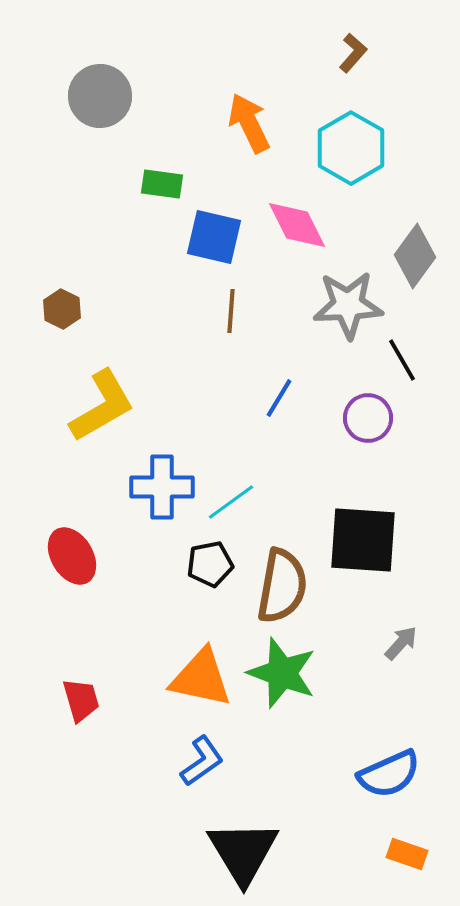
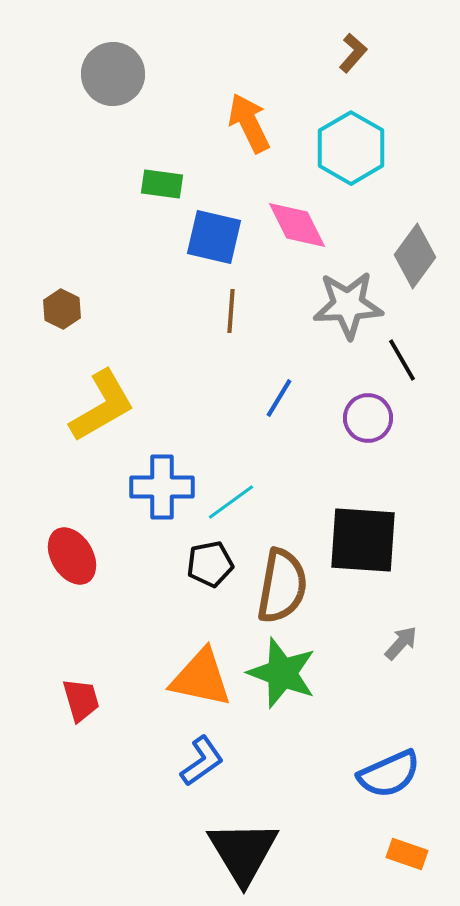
gray circle: moved 13 px right, 22 px up
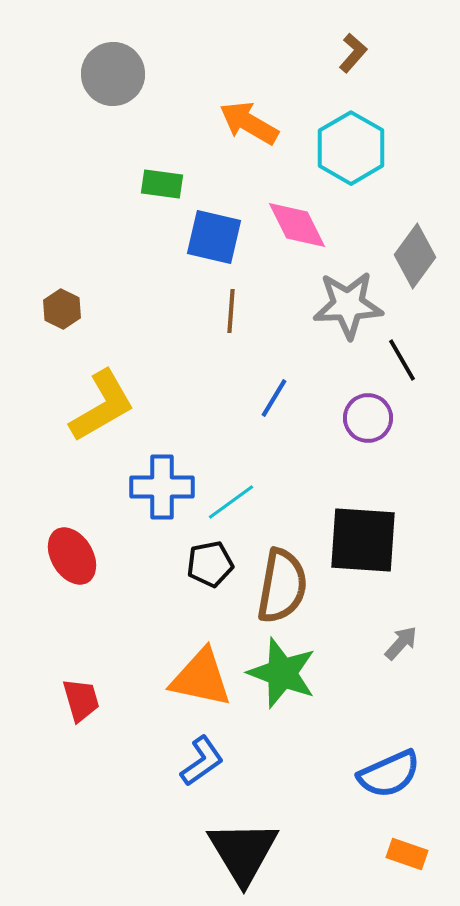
orange arrow: rotated 34 degrees counterclockwise
blue line: moved 5 px left
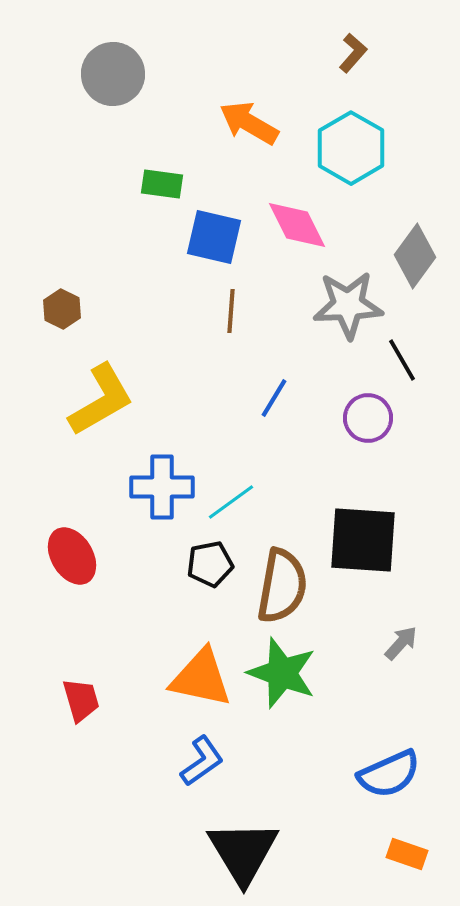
yellow L-shape: moved 1 px left, 6 px up
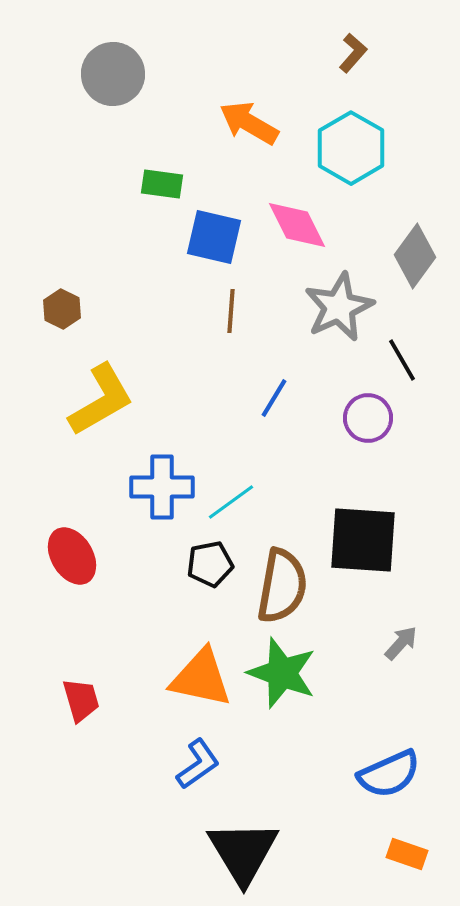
gray star: moved 9 px left, 2 px down; rotated 22 degrees counterclockwise
blue L-shape: moved 4 px left, 3 px down
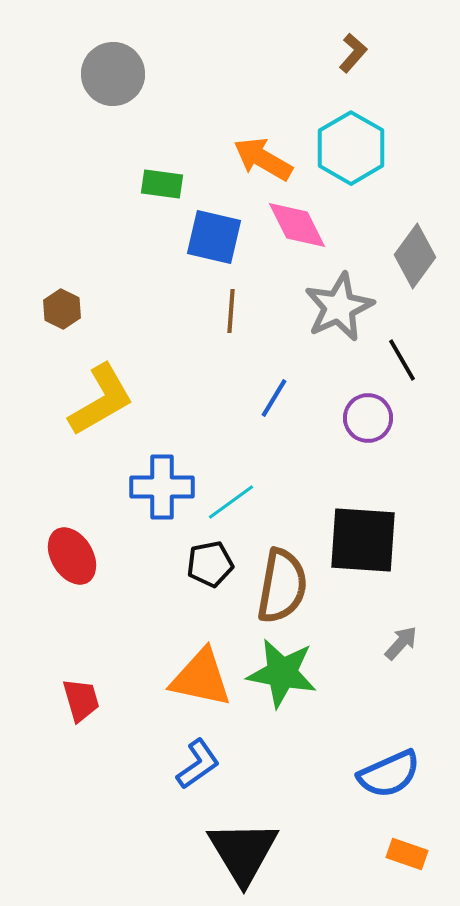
orange arrow: moved 14 px right, 36 px down
green star: rotated 10 degrees counterclockwise
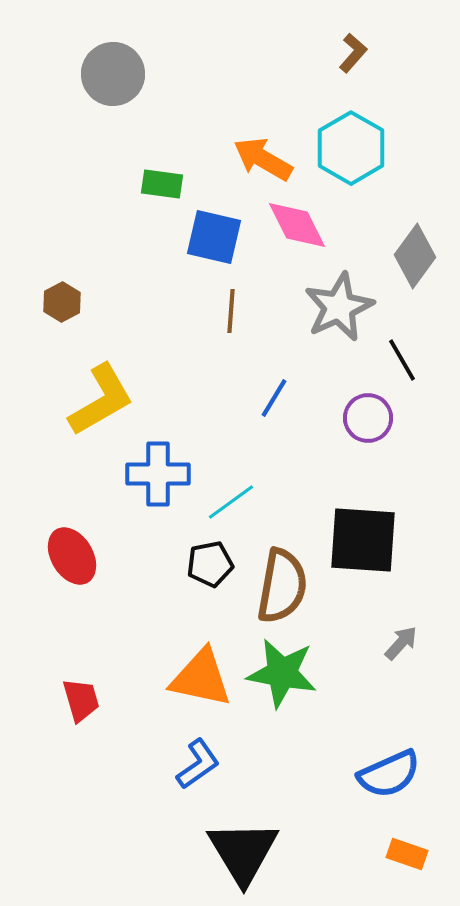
brown hexagon: moved 7 px up; rotated 6 degrees clockwise
blue cross: moved 4 px left, 13 px up
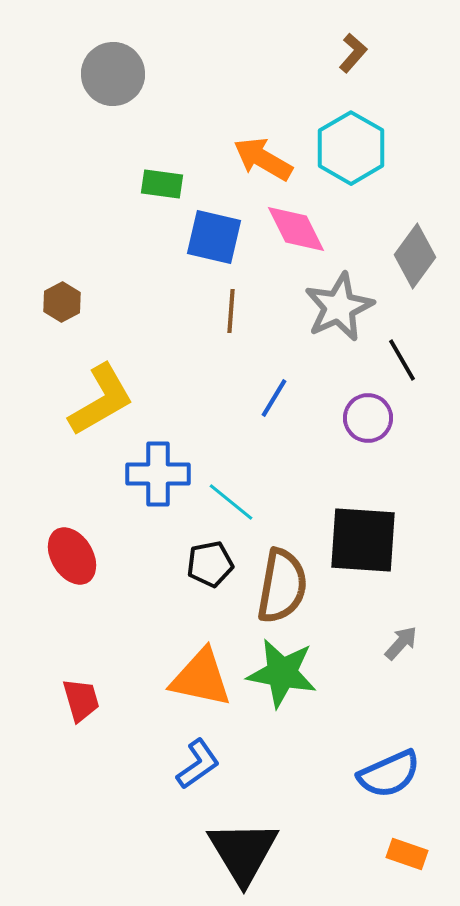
pink diamond: moved 1 px left, 4 px down
cyan line: rotated 75 degrees clockwise
